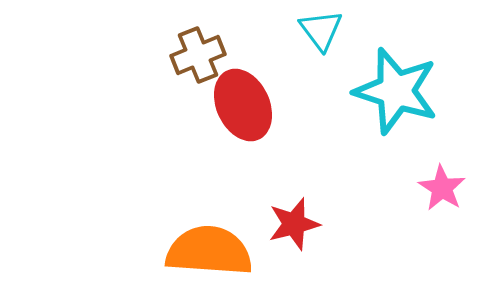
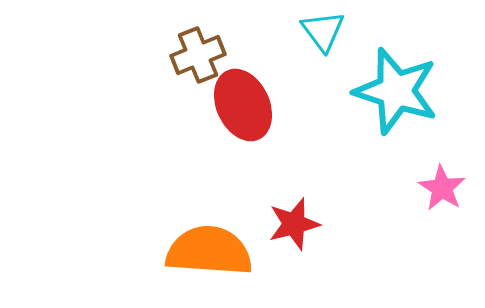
cyan triangle: moved 2 px right, 1 px down
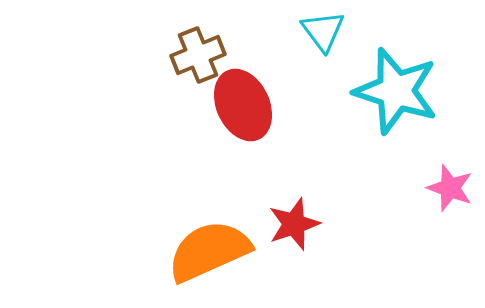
pink star: moved 8 px right; rotated 12 degrees counterclockwise
red star: rotated 4 degrees counterclockwise
orange semicircle: rotated 28 degrees counterclockwise
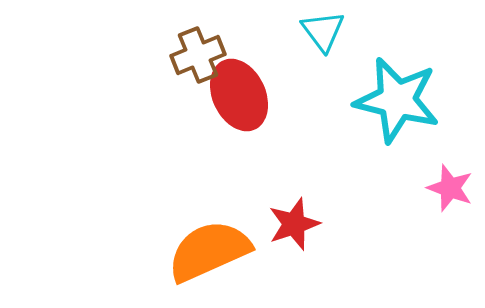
cyan star: moved 1 px right, 9 px down; rotated 4 degrees counterclockwise
red ellipse: moved 4 px left, 10 px up
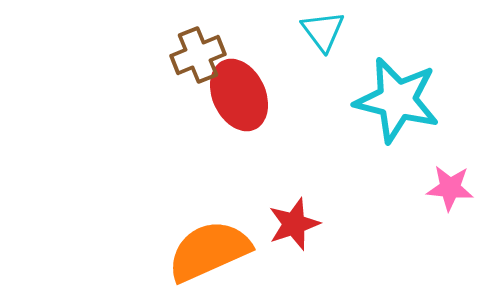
pink star: rotated 15 degrees counterclockwise
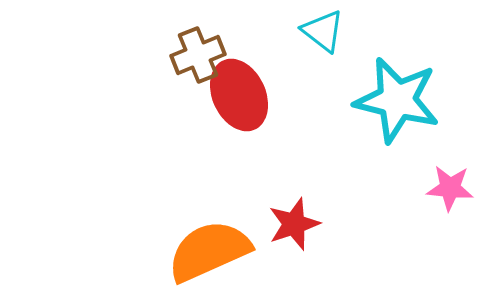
cyan triangle: rotated 15 degrees counterclockwise
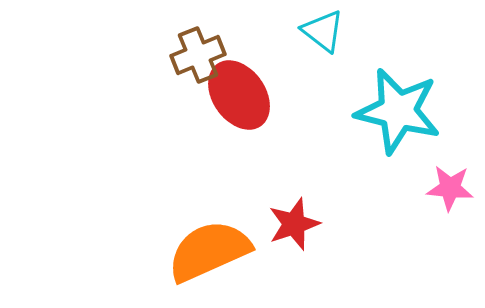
red ellipse: rotated 10 degrees counterclockwise
cyan star: moved 1 px right, 11 px down
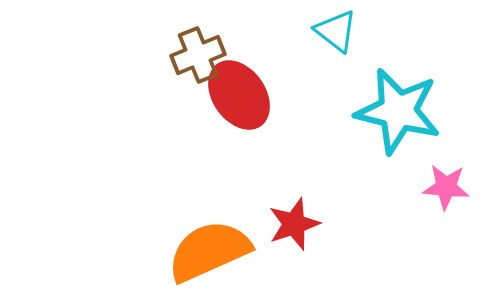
cyan triangle: moved 13 px right
pink star: moved 4 px left, 1 px up
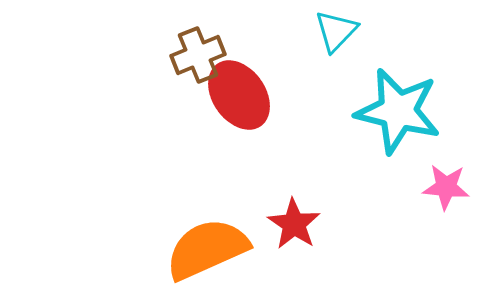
cyan triangle: rotated 36 degrees clockwise
red star: rotated 20 degrees counterclockwise
orange semicircle: moved 2 px left, 2 px up
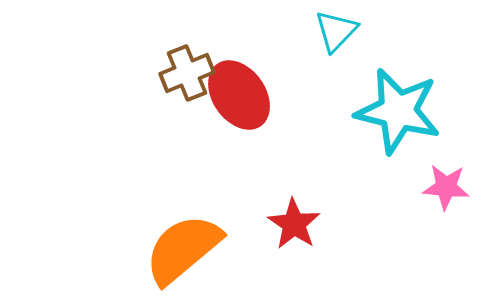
brown cross: moved 11 px left, 18 px down
orange semicircle: moved 24 px left; rotated 16 degrees counterclockwise
